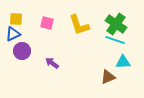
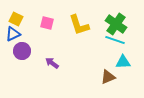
yellow square: rotated 24 degrees clockwise
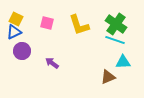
blue triangle: moved 1 px right, 2 px up
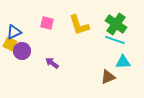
yellow square: moved 6 px left, 25 px down
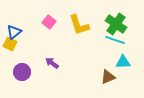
pink square: moved 2 px right, 1 px up; rotated 24 degrees clockwise
blue triangle: rotated 14 degrees counterclockwise
purple circle: moved 21 px down
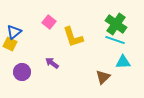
yellow L-shape: moved 6 px left, 12 px down
brown triangle: moved 5 px left; rotated 21 degrees counterclockwise
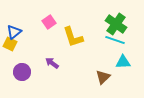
pink square: rotated 16 degrees clockwise
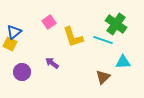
cyan line: moved 12 px left
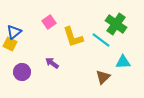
cyan line: moved 2 px left; rotated 18 degrees clockwise
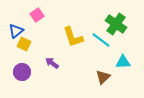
pink square: moved 12 px left, 7 px up
blue triangle: moved 2 px right, 1 px up
yellow square: moved 14 px right
